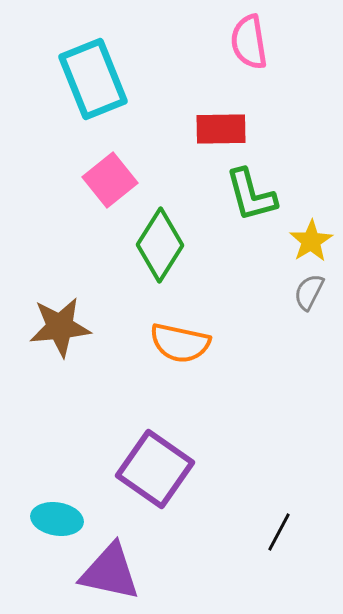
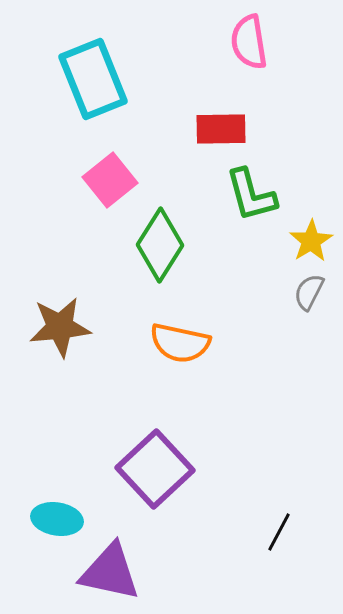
purple square: rotated 12 degrees clockwise
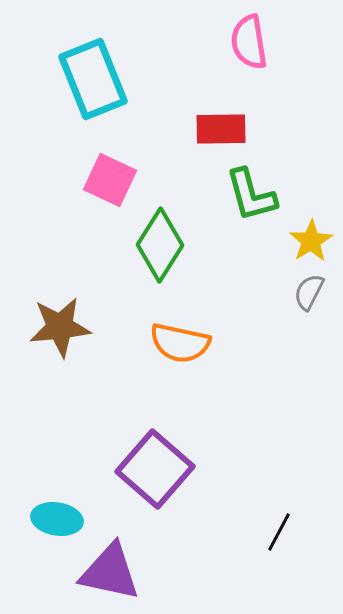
pink square: rotated 26 degrees counterclockwise
purple square: rotated 6 degrees counterclockwise
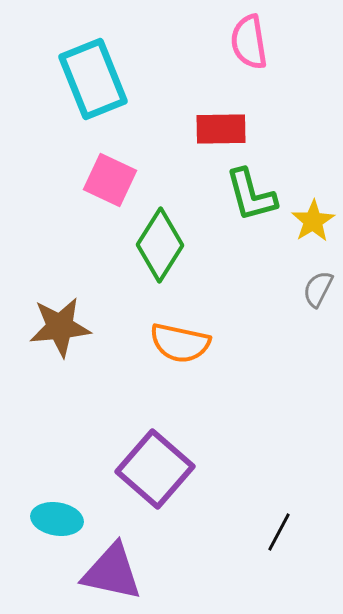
yellow star: moved 2 px right, 20 px up
gray semicircle: moved 9 px right, 3 px up
purple triangle: moved 2 px right
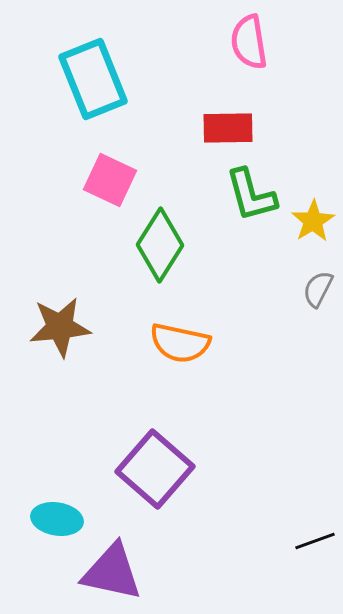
red rectangle: moved 7 px right, 1 px up
black line: moved 36 px right, 9 px down; rotated 42 degrees clockwise
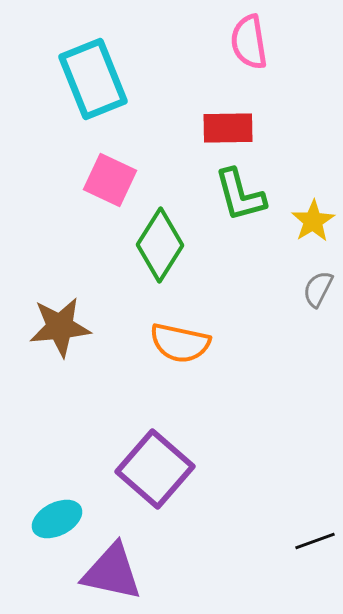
green L-shape: moved 11 px left
cyan ellipse: rotated 36 degrees counterclockwise
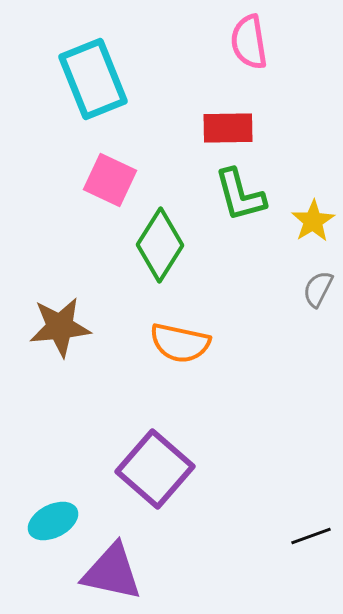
cyan ellipse: moved 4 px left, 2 px down
black line: moved 4 px left, 5 px up
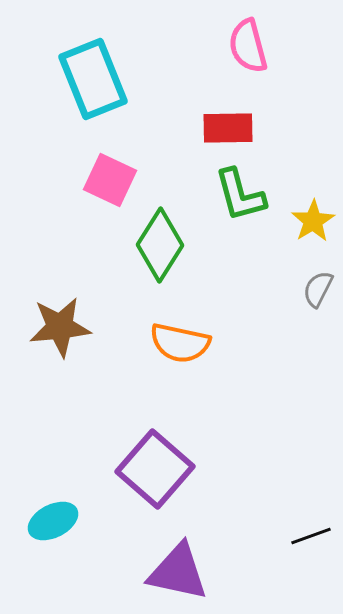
pink semicircle: moved 1 px left, 4 px down; rotated 6 degrees counterclockwise
purple triangle: moved 66 px right
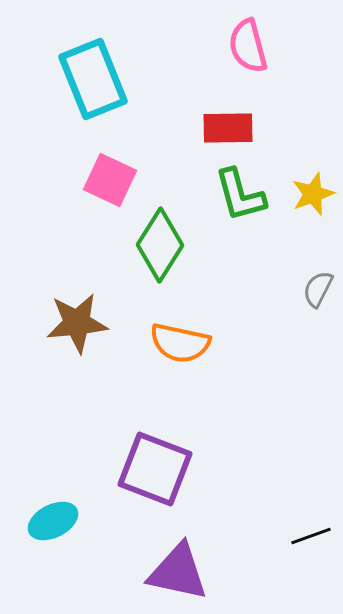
yellow star: moved 27 px up; rotated 12 degrees clockwise
brown star: moved 17 px right, 4 px up
purple square: rotated 20 degrees counterclockwise
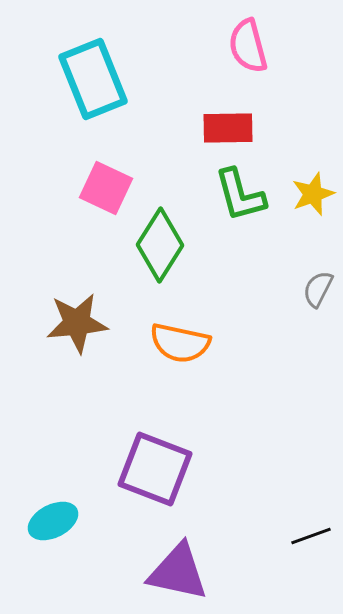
pink square: moved 4 px left, 8 px down
